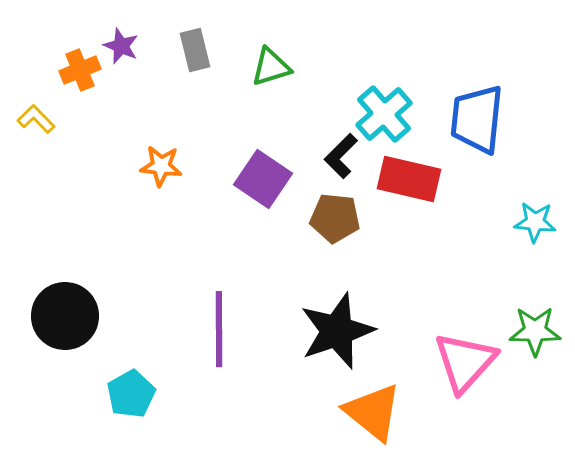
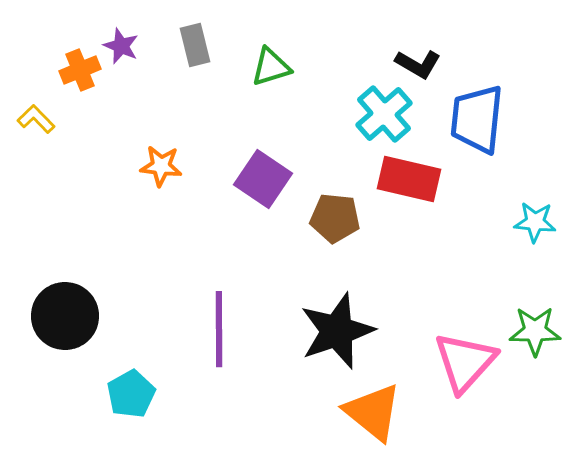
gray rectangle: moved 5 px up
black L-shape: moved 77 px right, 92 px up; rotated 105 degrees counterclockwise
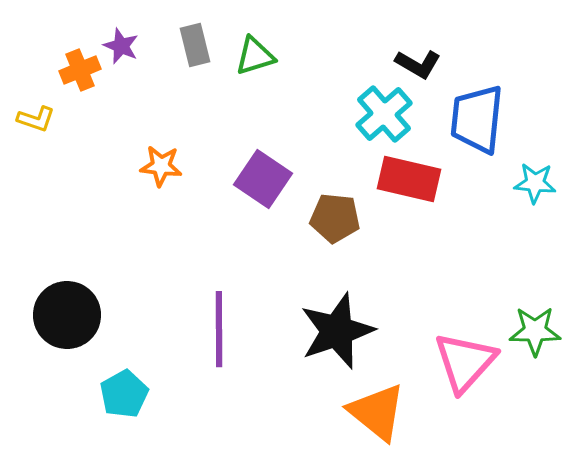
green triangle: moved 16 px left, 11 px up
yellow L-shape: rotated 153 degrees clockwise
cyan star: moved 39 px up
black circle: moved 2 px right, 1 px up
cyan pentagon: moved 7 px left
orange triangle: moved 4 px right
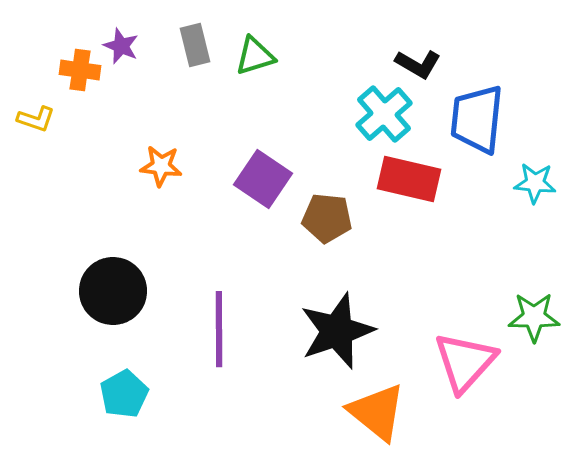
orange cross: rotated 30 degrees clockwise
brown pentagon: moved 8 px left
black circle: moved 46 px right, 24 px up
green star: moved 1 px left, 14 px up
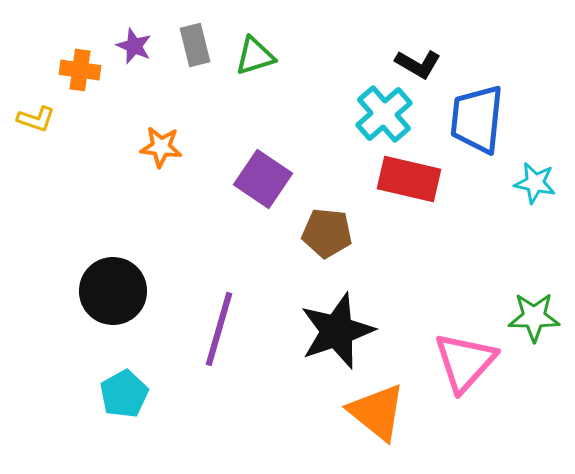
purple star: moved 13 px right
orange star: moved 19 px up
cyan star: rotated 6 degrees clockwise
brown pentagon: moved 15 px down
purple line: rotated 16 degrees clockwise
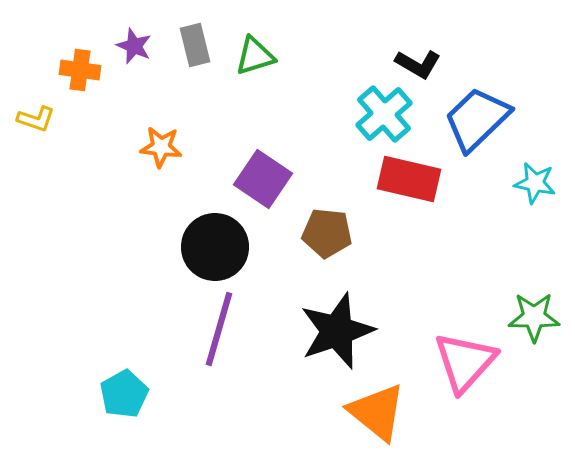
blue trapezoid: rotated 40 degrees clockwise
black circle: moved 102 px right, 44 px up
